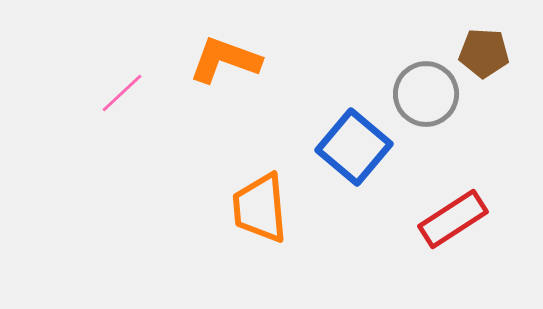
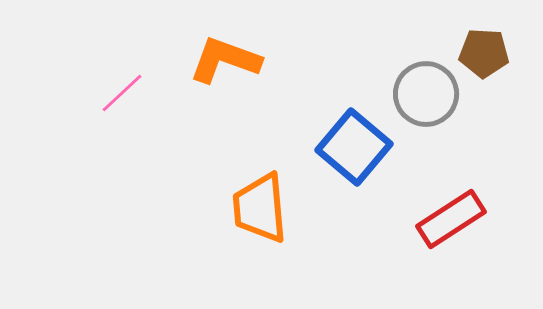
red rectangle: moved 2 px left
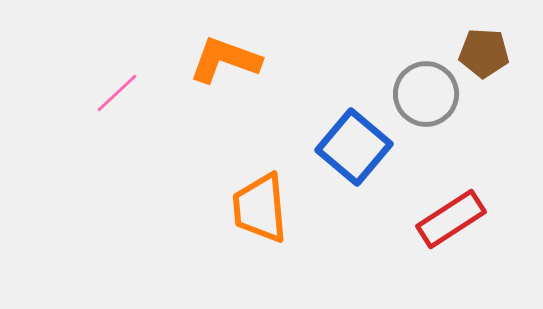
pink line: moved 5 px left
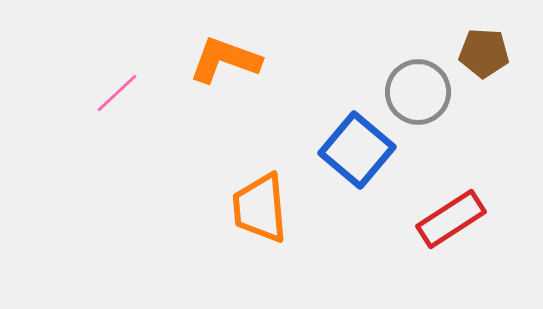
gray circle: moved 8 px left, 2 px up
blue square: moved 3 px right, 3 px down
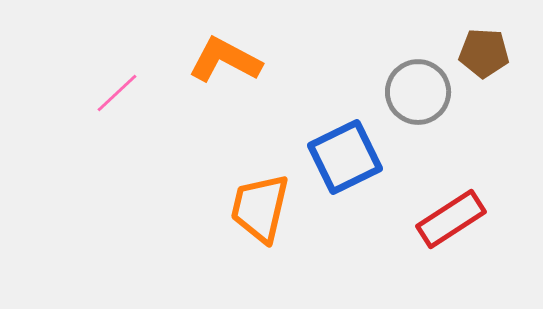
orange L-shape: rotated 8 degrees clockwise
blue square: moved 12 px left, 7 px down; rotated 24 degrees clockwise
orange trapezoid: rotated 18 degrees clockwise
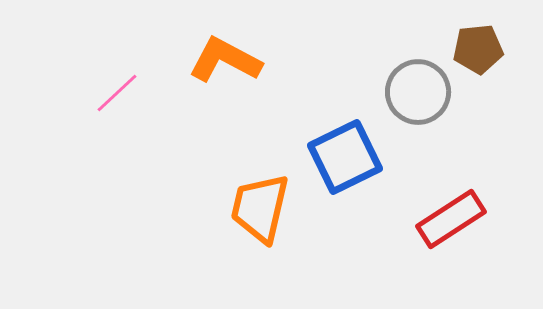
brown pentagon: moved 6 px left, 4 px up; rotated 9 degrees counterclockwise
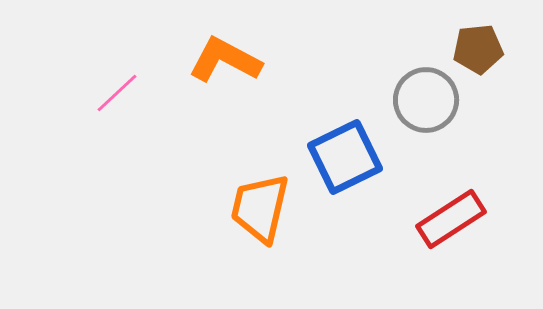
gray circle: moved 8 px right, 8 px down
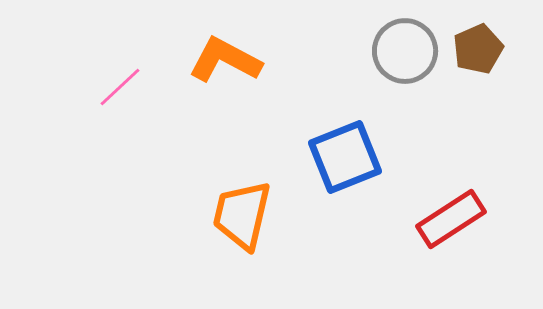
brown pentagon: rotated 18 degrees counterclockwise
pink line: moved 3 px right, 6 px up
gray circle: moved 21 px left, 49 px up
blue square: rotated 4 degrees clockwise
orange trapezoid: moved 18 px left, 7 px down
